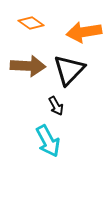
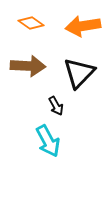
orange arrow: moved 1 px left, 6 px up
black triangle: moved 10 px right, 3 px down
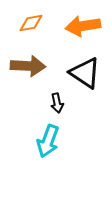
orange diamond: rotated 45 degrees counterclockwise
black triangle: moved 6 px right; rotated 40 degrees counterclockwise
black arrow: moved 1 px right, 3 px up; rotated 18 degrees clockwise
cyan arrow: rotated 48 degrees clockwise
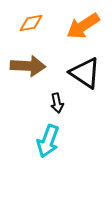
orange arrow: rotated 24 degrees counterclockwise
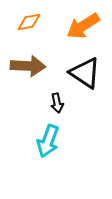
orange diamond: moved 2 px left, 1 px up
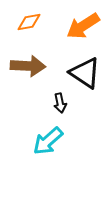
black arrow: moved 3 px right
cyan arrow: rotated 28 degrees clockwise
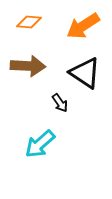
orange diamond: rotated 15 degrees clockwise
black arrow: rotated 24 degrees counterclockwise
cyan arrow: moved 8 px left, 3 px down
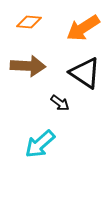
orange arrow: moved 2 px down
black arrow: rotated 18 degrees counterclockwise
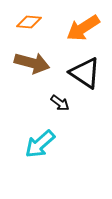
brown arrow: moved 4 px right, 3 px up; rotated 12 degrees clockwise
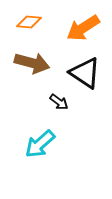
black arrow: moved 1 px left, 1 px up
